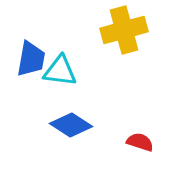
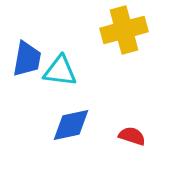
blue trapezoid: moved 4 px left
blue diamond: rotated 45 degrees counterclockwise
red semicircle: moved 8 px left, 6 px up
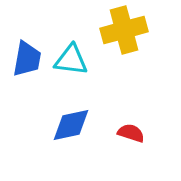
cyan triangle: moved 11 px right, 11 px up
red semicircle: moved 1 px left, 3 px up
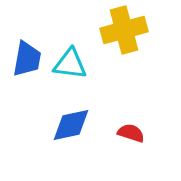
cyan triangle: moved 1 px left, 4 px down
